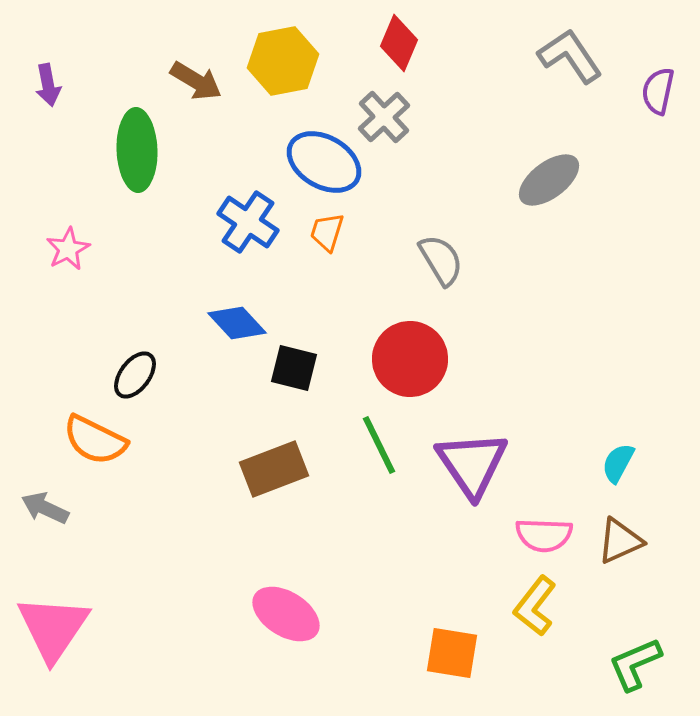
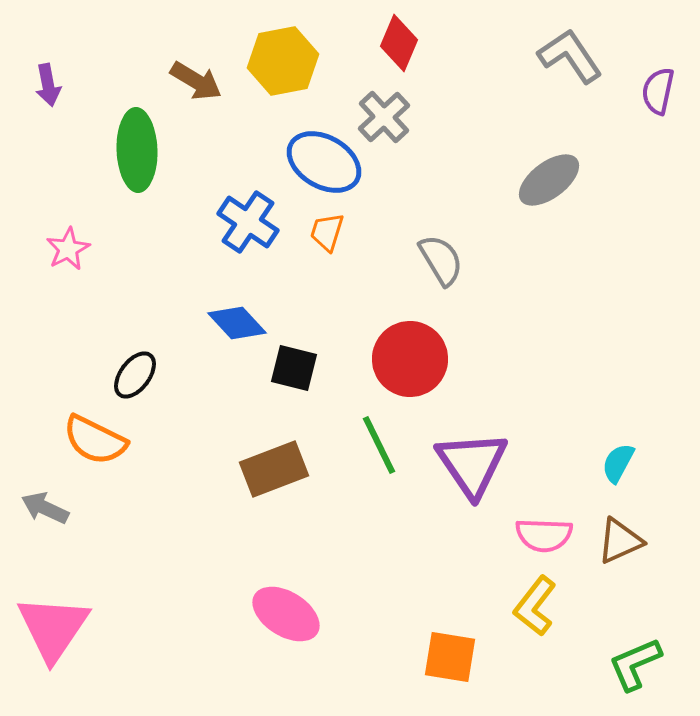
orange square: moved 2 px left, 4 px down
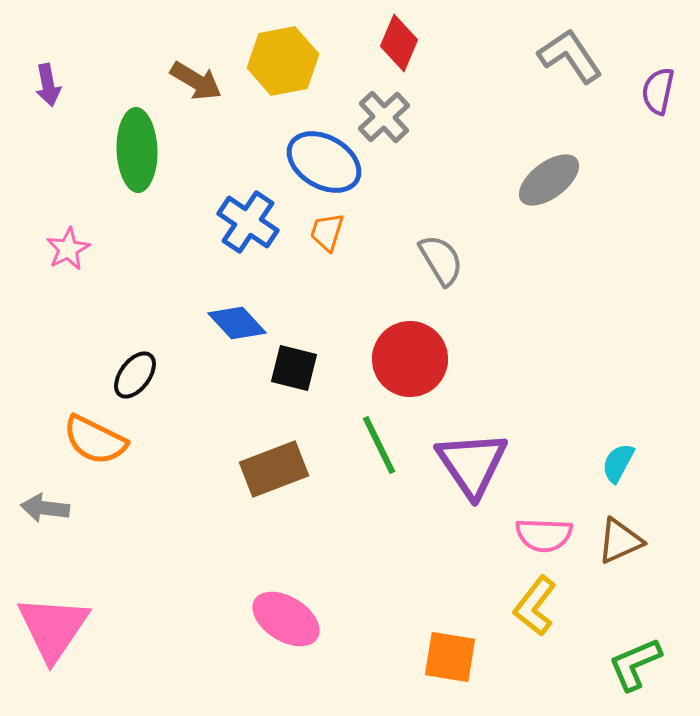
gray arrow: rotated 18 degrees counterclockwise
pink ellipse: moved 5 px down
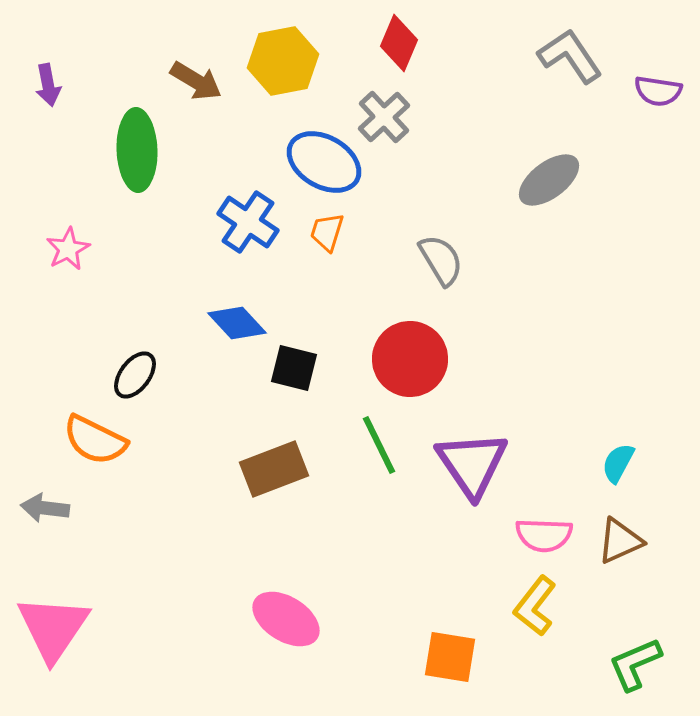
purple semicircle: rotated 93 degrees counterclockwise
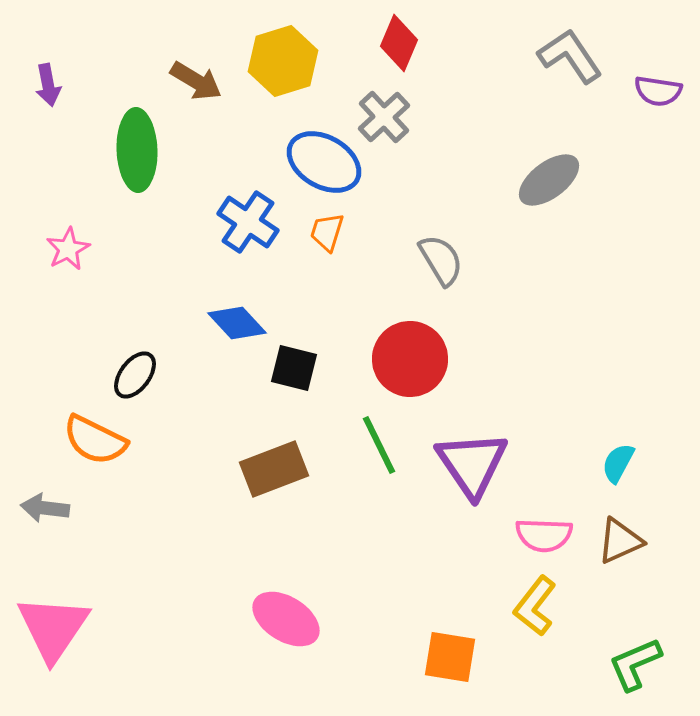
yellow hexagon: rotated 6 degrees counterclockwise
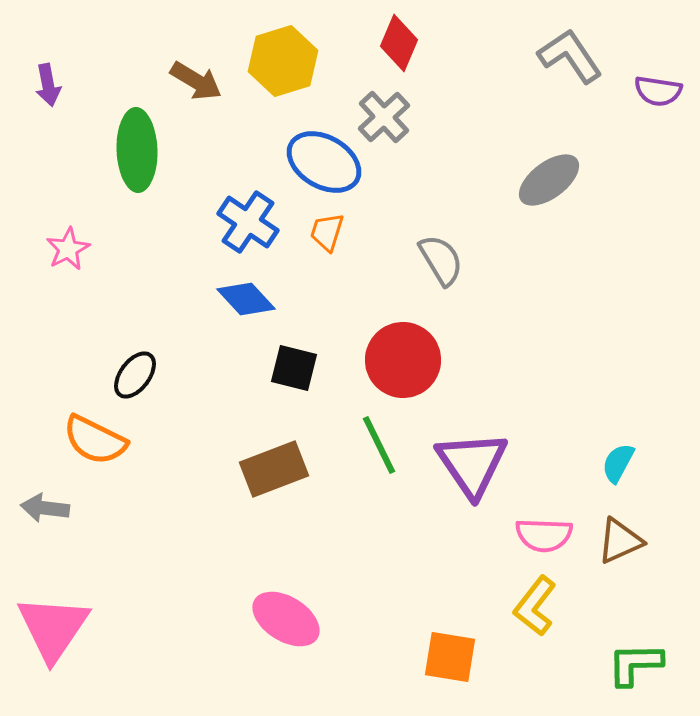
blue diamond: moved 9 px right, 24 px up
red circle: moved 7 px left, 1 px down
green L-shape: rotated 22 degrees clockwise
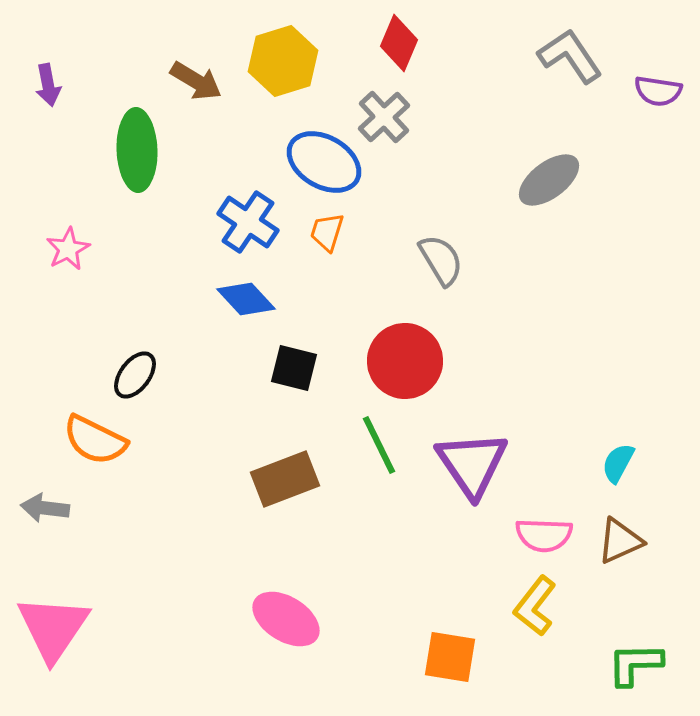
red circle: moved 2 px right, 1 px down
brown rectangle: moved 11 px right, 10 px down
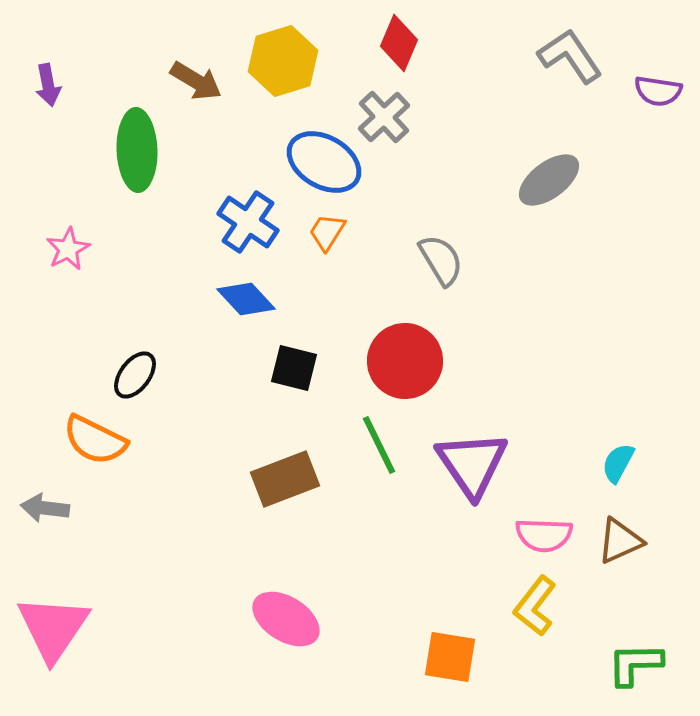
orange trapezoid: rotated 15 degrees clockwise
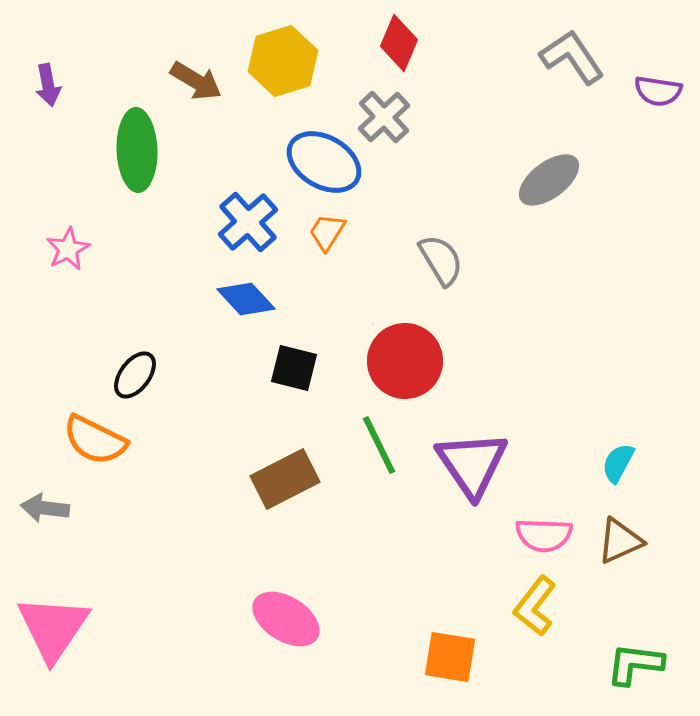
gray L-shape: moved 2 px right, 1 px down
blue cross: rotated 14 degrees clockwise
brown rectangle: rotated 6 degrees counterclockwise
green L-shape: rotated 8 degrees clockwise
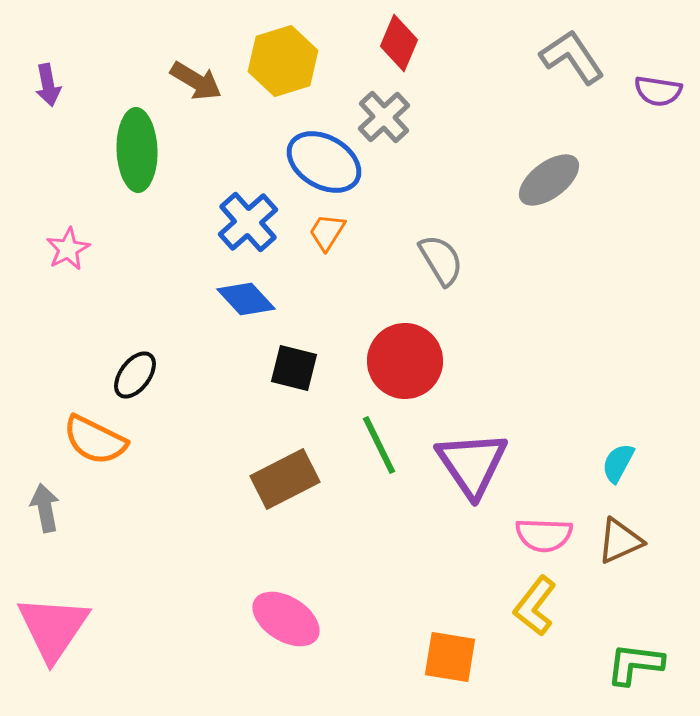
gray arrow: rotated 72 degrees clockwise
